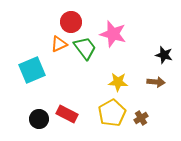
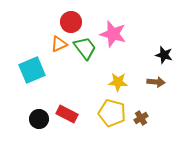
yellow pentagon: rotated 28 degrees counterclockwise
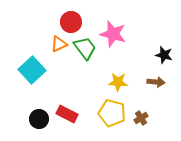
cyan square: rotated 20 degrees counterclockwise
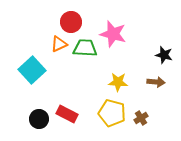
green trapezoid: rotated 50 degrees counterclockwise
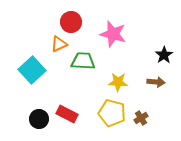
green trapezoid: moved 2 px left, 13 px down
black star: rotated 24 degrees clockwise
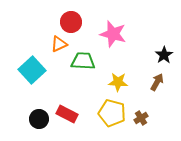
brown arrow: moved 1 px right; rotated 66 degrees counterclockwise
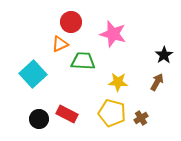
orange triangle: moved 1 px right
cyan square: moved 1 px right, 4 px down
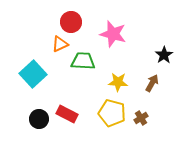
brown arrow: moved 5 px left, 1 px down
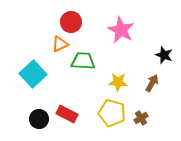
pink star: moved 8 px right, 4 px up; rotated 12 degrees clockwise
black star: rotated 18 degrees counterclockwise
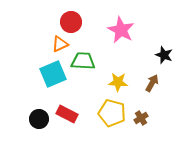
cyan square: moved 20 px right; rotated 20 degrees clockwise
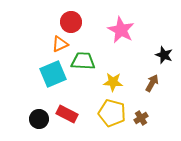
yellow star: moved 5 px left
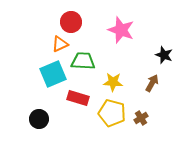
pink star: rotated 8 degrees counterclockwise
red rectangle: moved 11 px right, 16 px up; rotated 10 degrees counterclockwise
